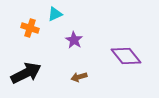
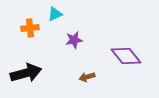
orange cross: rotated 24 degrees counterclockwise
purple star: rotated 30 degrees clockwise
black arrow: rotated 12 degrees clockwise
brown arrow: moved 8 px right
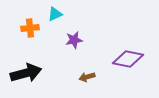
purple diamond: moved 2 px right, 3 px down; rotated 40 degrees counterclockwise
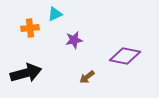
purple diamond: moved 3 px left, 3 px up
brown arrow: rotated 21 degrees counterclockwise
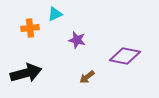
purple star: moved 3 px right; rotated 24 degrees clockwise
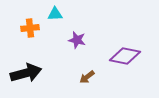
cyan triangle: rotated 21 degrees clockwise
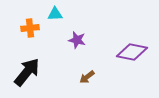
purple diamond: moved 7 px right, 4 px up
black arrow: moved 1 px right, 1 px up; rotated 36 degrees counterclockwise
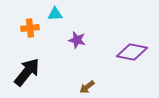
brown arrow: moved 10 px down
